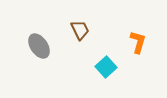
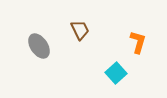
cyan square: moved 10 px right, 6 px down
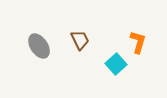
brown trapezoid: moved 10 px down
cyan square: moved 9 px up
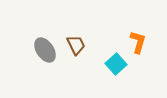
brown trapezoid: moved 4 px left, 5 px down
gray ellipse: moved 6 px right, 4 px down
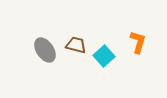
brown trapezoid: rotated 50 degrees counterclockwise
cyan square: moved 12 px left, 8 px up
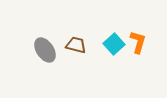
cyan square: moved 10 px right, 12 px up
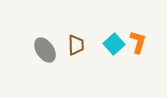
brown trapezoid: rotated 75 degrees clockwise
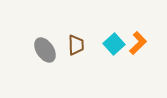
orange L-shape: moved 1 px down; rotated 30 degrees clockwise
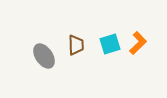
cyan square: moved 4 px left; rotated 25 degrees clockwise
gray ellipse: moved 1 px left, 6 px down
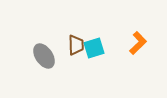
cyan square: moved 16 px left, 4 px down
